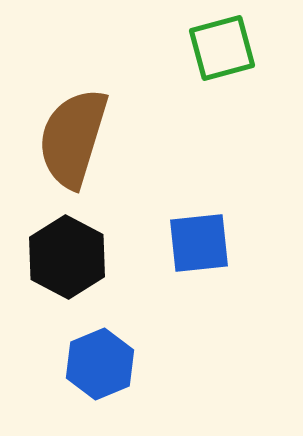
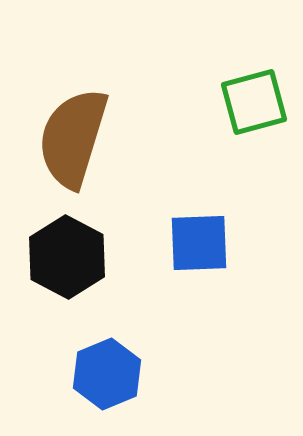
green square: moved 32 px right, 54 px down
blue square: rotated 4 degrees clockwise
blue hexagon: moved 7 px right, 10 px down
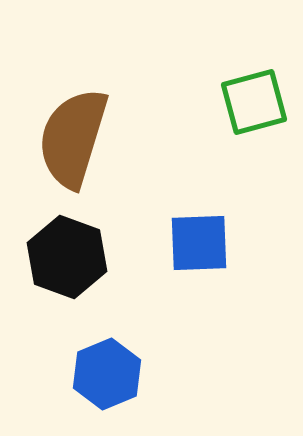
black hexagon: rotated 8 degrees counterclockwise
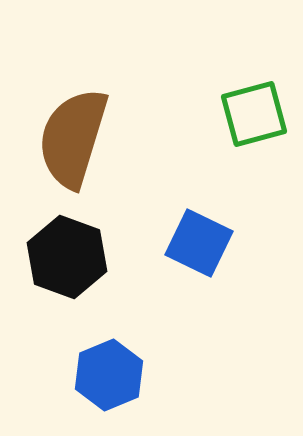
green square: moved 12 px down
blue square: rotated 28 degrees clockwise
blue hexagon: moved 2 px right, 1 px down
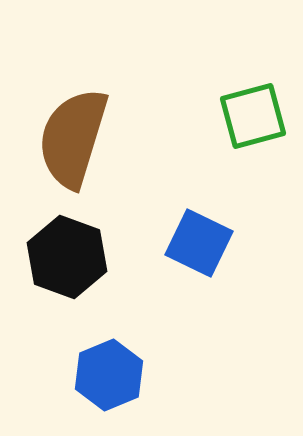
green square: moved 1 px left, 2 px down
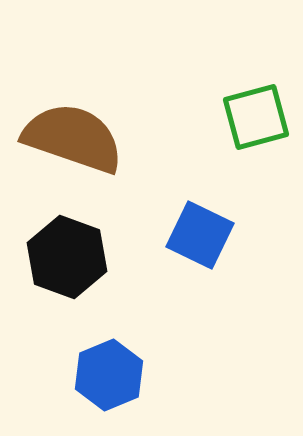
green square: moved 3 px right, 1 px down
brown semicircle: rotated 92 degrees clockwise
blue square: moved 1 px right, 8 px up
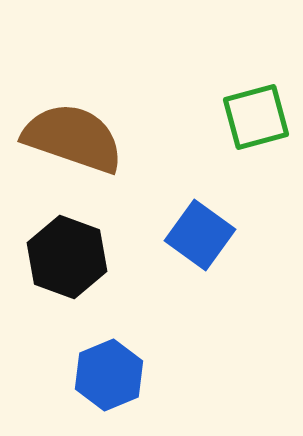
blue square: rotated 10 degrees clockwise
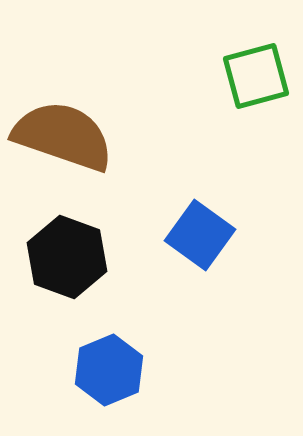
green square: moved 41 px up
brown semicircle: moved 10 px left, 2 px up
blue hexagon: moved 5 px up
